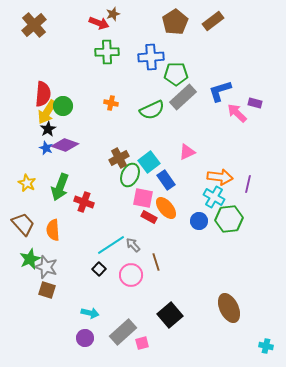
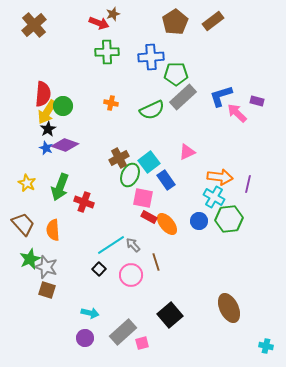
blue L-shape at (220, 91): moved 1 px right, 5 px down
purple rectangle at (255, 103): moved 2 px right, 2 px up
orange ellipse at (166, 208): moved 1 px right, 16 px down
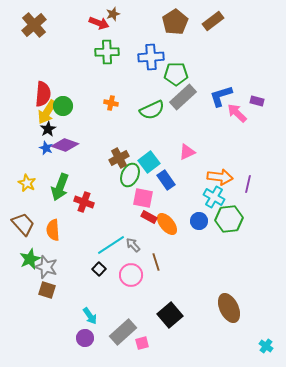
cyan arrow at (90, 313): moved 3 px down; rotated 42 degrees clockwise
cyan cross at (266, 346): rotated 24 degrees clockwise
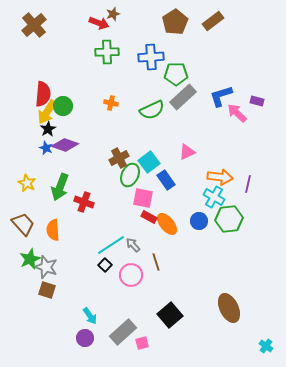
black square at (99, 269): moved 6 px right, 4 px up
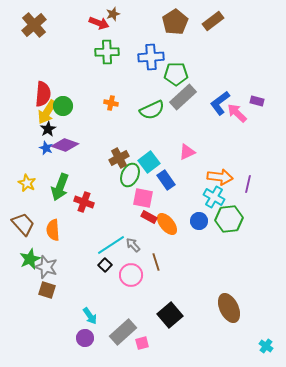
blue L-shape at (221, 96): moved 1 px left, 7 px down; rotated 20 degrees counterclockwise
